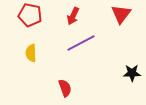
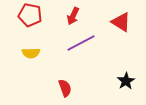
red triangle: moved 8 px down; rotated 35 degrees counterclockwise
yellow semicircle: rotated 90 degrees counterclockwise
black star: moved 6 px left, 8 px down; rotated 30 degrees counterclockwise
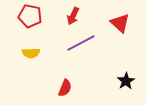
red pentagon: moved 1 px down
red triangle: moved 1 px left, 1 px down; rotated 10 degrees clockwise
red semicircle: rotated 42 degrees clockwise
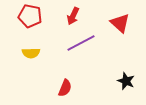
black star: rotated 18 degrees counterclockwise
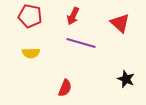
purple line: rotated 44 degrees clockwise
black star: moved 2 px up
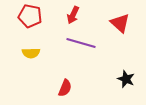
red arrow: moved 1 px up
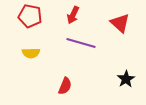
black star: rotated 18 degrees clockwise
red semicircle: moved 2 px up
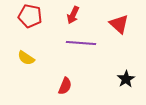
red triangle: moved 1 px left, 1 px down
purple line: rotated 12 degrees counterclockwise
yellow semicircle: moved 5 px left, 5 px down; rotated 36 degrees clockwise
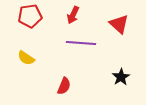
red pentagon: rotated 20 degrees counterclockwise
black star: moved 5 px left, 2 px up
red semicircle: moved 1 px left
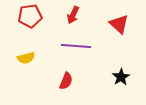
purple line: moved 5 px left, 3 px down
yellow semicircle: rotated 48 degrees counterclockwise
red semicircle: moved 2 px right, 5 px up
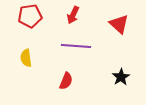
yellow semicircle: rotated 96 degrees clockwise
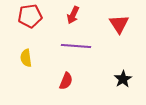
red triangle: rotated 15 degrees clockwise
black star: moved 2 px right, 2 px down
